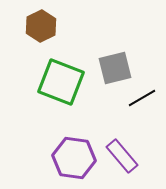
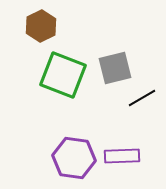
green square: moved 2 px right, 7 px up
purple rectangle: rotated 52 degrees counterclockwise
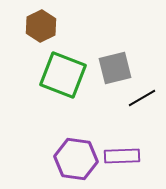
purple hexagon: moved 2 px right, 1 px down
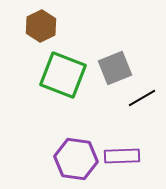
gray square: rotated 8 degrees counterclockwise
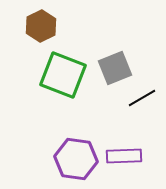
purple rectangle: moved 2 px right
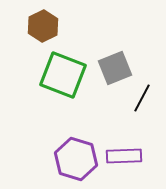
brown hexagon: moved 2 px right
black line: rotated 32 degrees counterclockwise
purple hexagon: rotated 9 degrees clockwise
